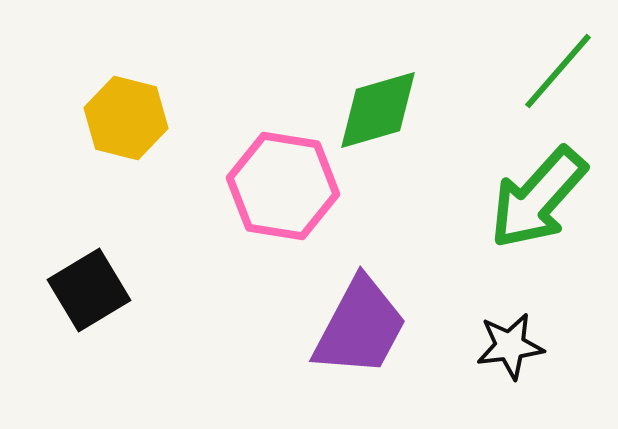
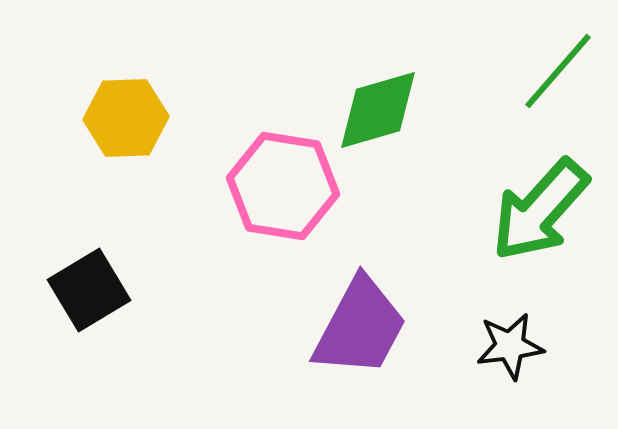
yellow hexagon: rotated 16 degrees counterclockwise
green arrow: moved 2 px right, 12 px down
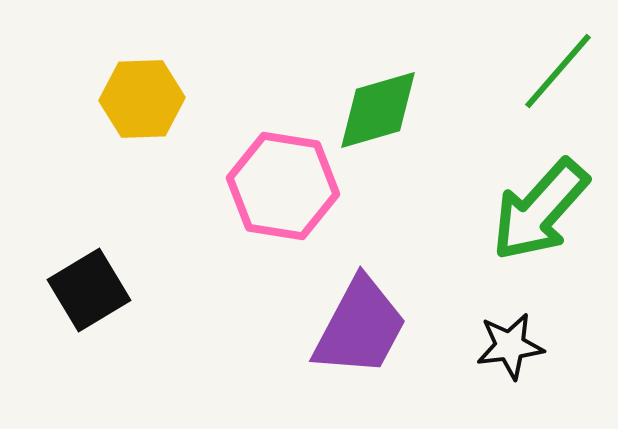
yellow hexagon: moved 16 px right, 19 px up
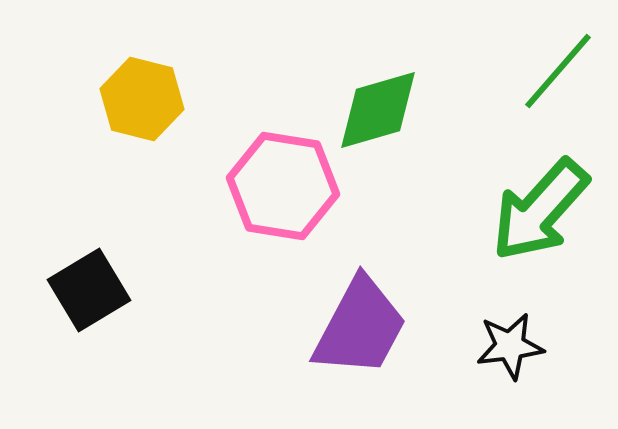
yellow hexagon: rotated 16 degrees clockwise
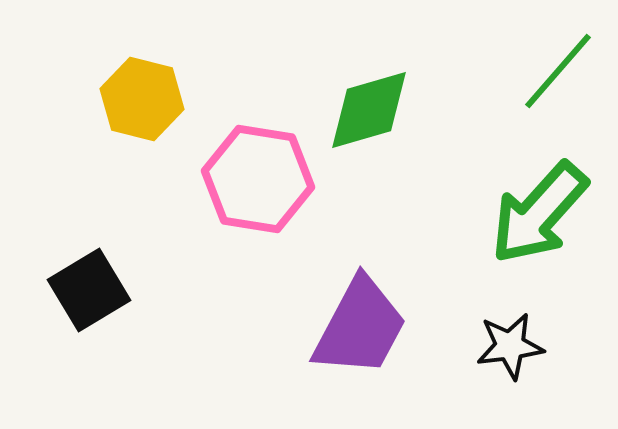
green diamond: moved 9 px left
pink hexagon: moved 25 px left, 7 px up
green arrow: moved 1 px left, 3 px down
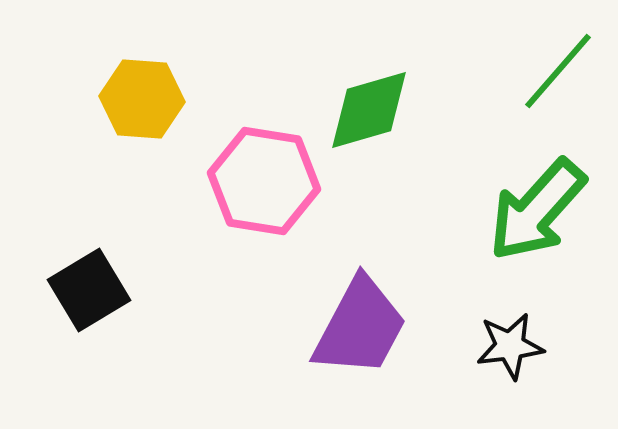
yellow hexagon: rotated 10 degrees counterclockwise
pink hexagon: moved 6 px right, 2 px down
green arrow: moved 2 px left, 3 px up
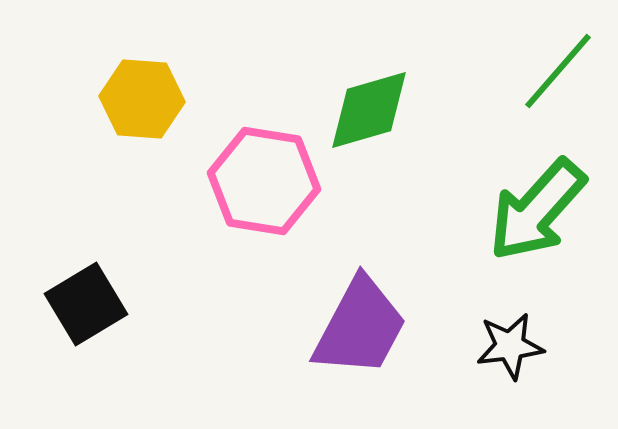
black square: moved 3 px left, 14 px down
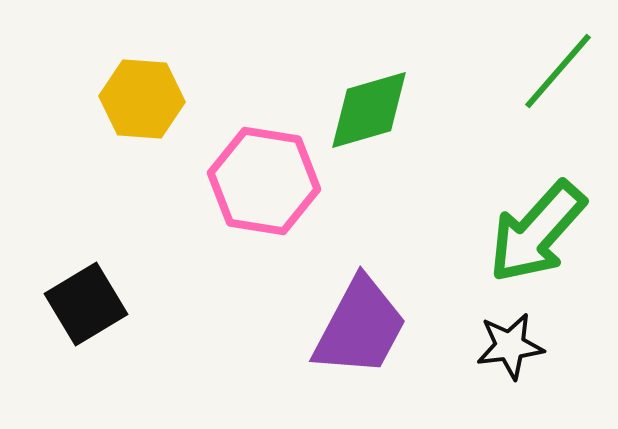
green arrow: moved 22 px down
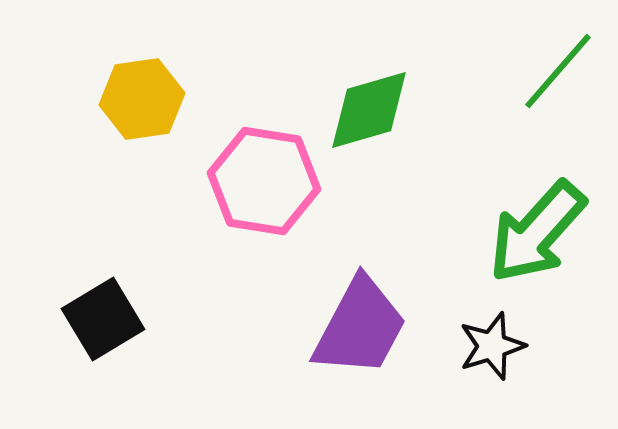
yellow hexagon: rotated 12 degrees counterclockwise
black square: moved 17 px right, 15 px down
black star: moved 18 px left; rotated 10 degrees counterclockwise
